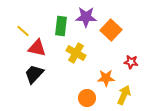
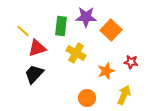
red triangle: rotated 30 degrees counterclockwise
orange star: moved 7 px up; rotated 18 degrees counterclockwise
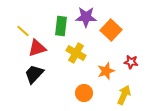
orange circle: moved 3 px left, 5 px up
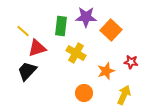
black trapezoid: moved 7 px left, 3 px up
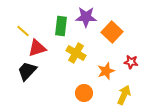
orange square: moved 1 px right, 2 px down
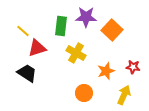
orange square: moved 2 px up
red star: moved 2 px right, 5 px down
black trapezoid: moved 2 px down; rotated 80 degrees clockwise
